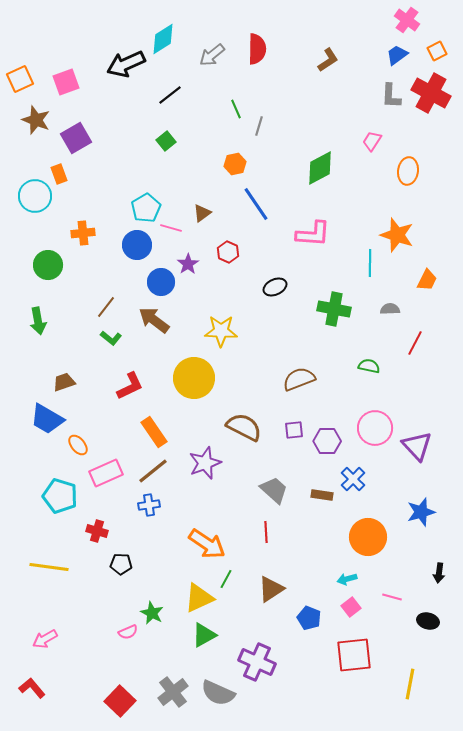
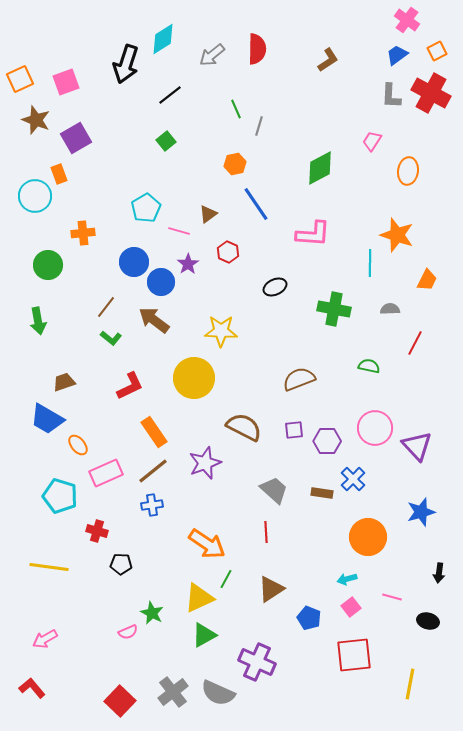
black arrow at (126, 64): rotated 48 degrees counterclockwise
brown triangle at (202, 213): moved 6 px right, 1 px down
pink line at (171, 228): moved 8 px right, 3 px down
blue circle at (137, 245): moved 3 px left, 17 px down
brown rectangle at (322, 495): moved 2 px up
blue cross at (149, 505): moved 3 px right
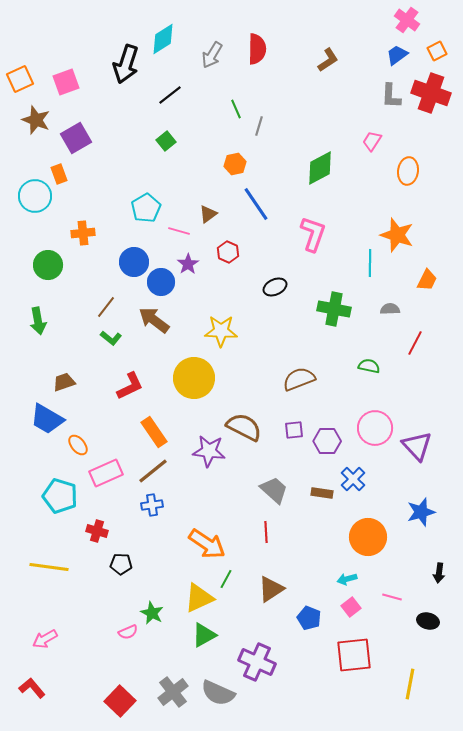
gray arrow at (212, 55): rotated 20 degrees counterclockwise
red cross at (431, 93): rotated 9 degrees counterclockwise
pink L-shape at (313, 234): rotated 75 degrees counterclockwise
purple star at (205, 463): moved 4 px right, 12 px up; rotated 28 degrees clockwise
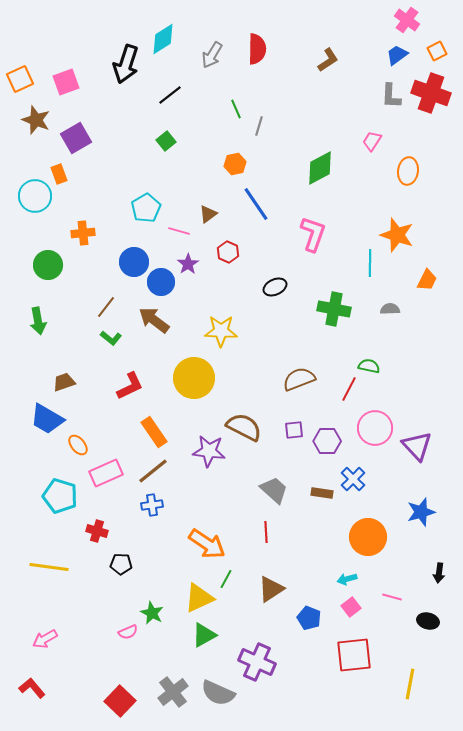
red line at (415, 343): moved 66 px left, 46 px down
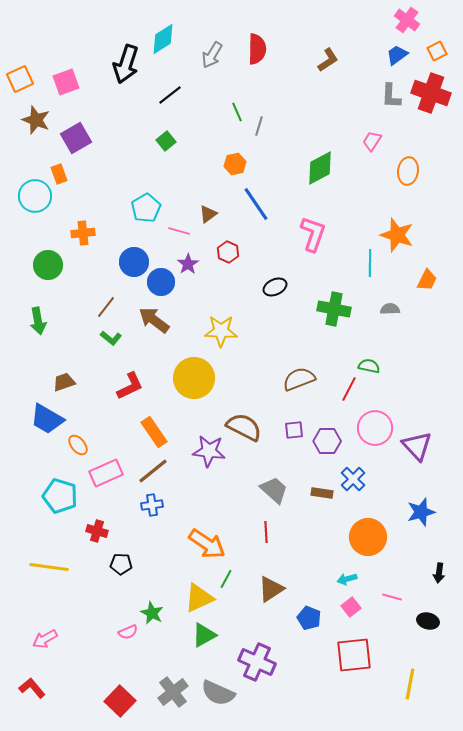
green line at (236, 109): moved 1 px right, 3 px down
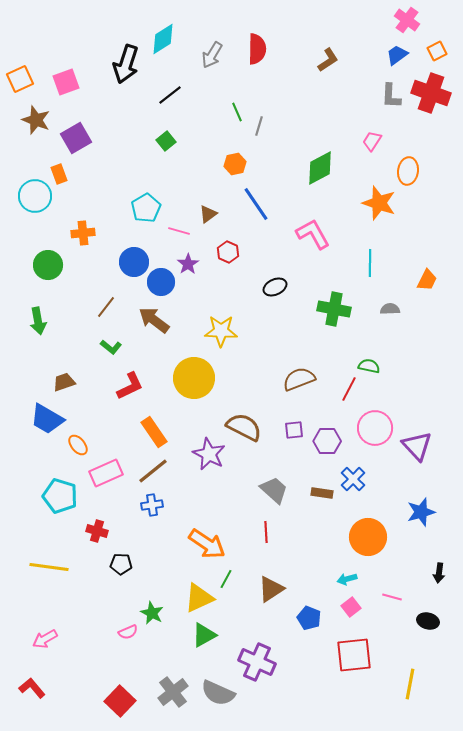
pink L-shape at (313, 234): rotated 48 degrees counterclockwise
orange star at (397, 235): moved 18 px left, 32 px up
green L-shape at (111, 338): moved 9 px down
purple star at (209, 451): moved 3 px down; rotated 20 degrees clockwise
